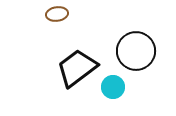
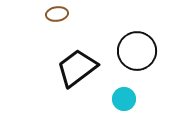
black circle: moved 1 px right
cyan circle: moved 11 px right, 12 px down
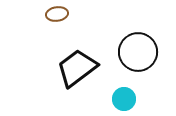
black circle: moved 1 px right, 1 px down
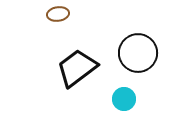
brown ellipse: moved 1 px right
black circle: moved 1 px down
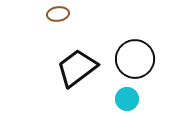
black circle: moved 3 px left, 6 px down
cyan circle: moved 3 px right
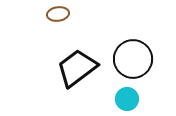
black circle: moved 2 px left
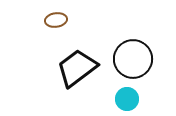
brown ellipse: moved 2 px left, 6 px down
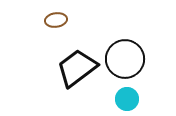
black circle: moved 8 px left
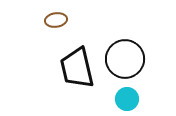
black trapezoid: rotated 66 degrees counterclockwise
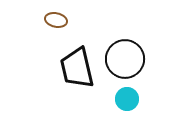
brown ellipse: rotated 20 degrees clockwise
